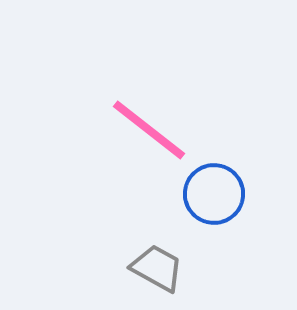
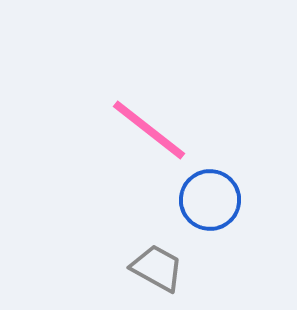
blue circle: moved 4 px left, 6 px down
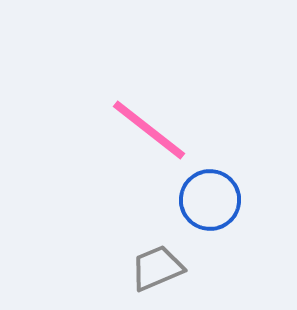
gray trapezoid: rotated 52 degrees counterclockwise
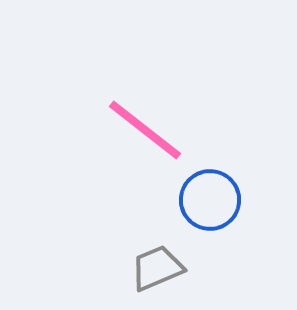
pink line: moved 4 px left
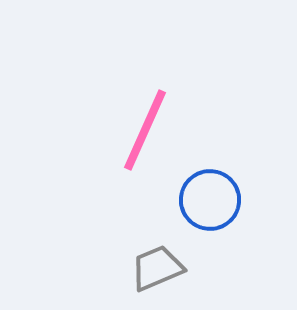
pink line: rotated 76 degrees clockwise
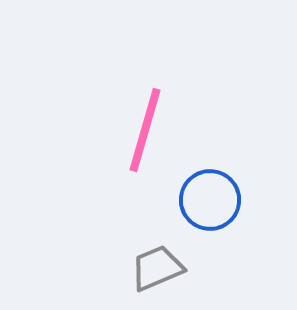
pink line: rotated 8 degrees counterclockwise
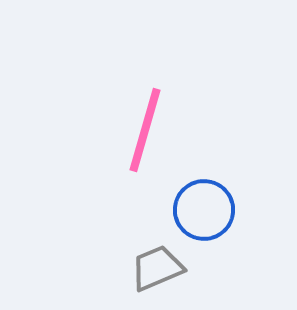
blue circle: moved 6 px left, 10 px down
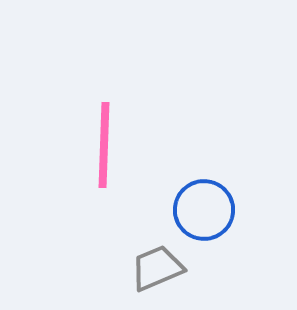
pink line: moved 41 px left, 15 px down; rotated 14 degrees counterclockwise
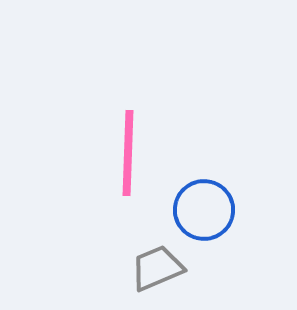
pink line: moved 24 px right, 8 px down
